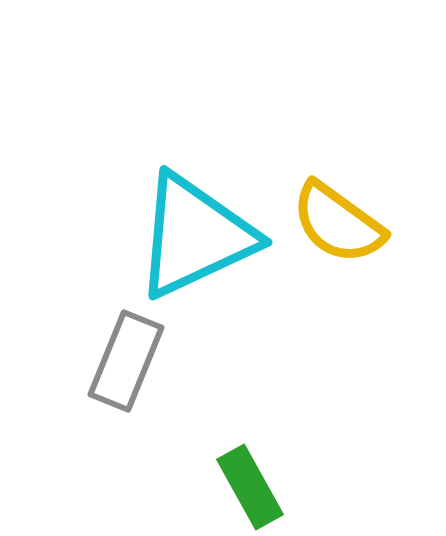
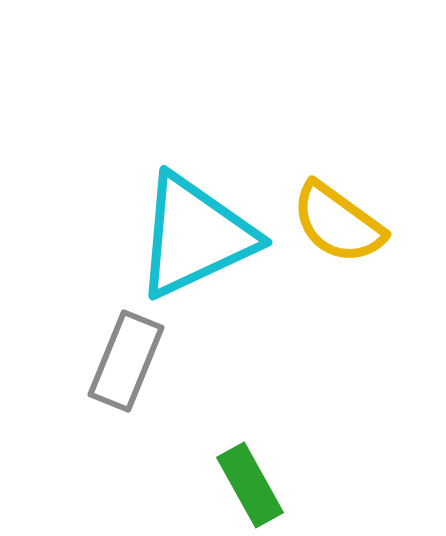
green rectangle: moved 2 px up
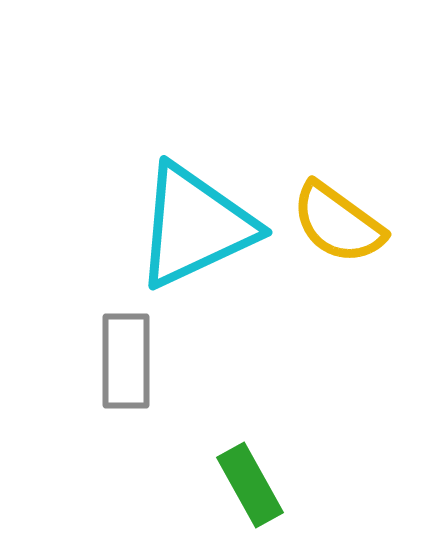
cyan triangle: moved 10 px up
gray rectangle: rotated 22 degrees counterclockwise
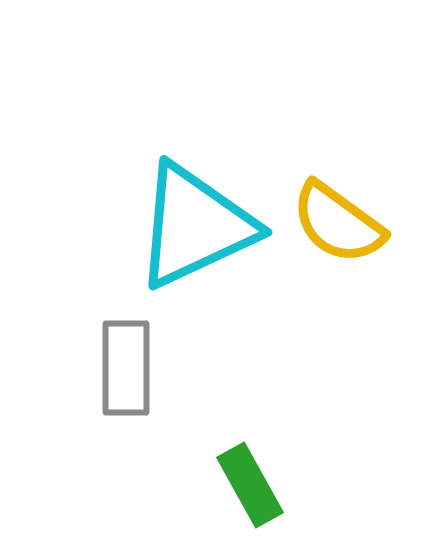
gray rectangle: moved 7 px down
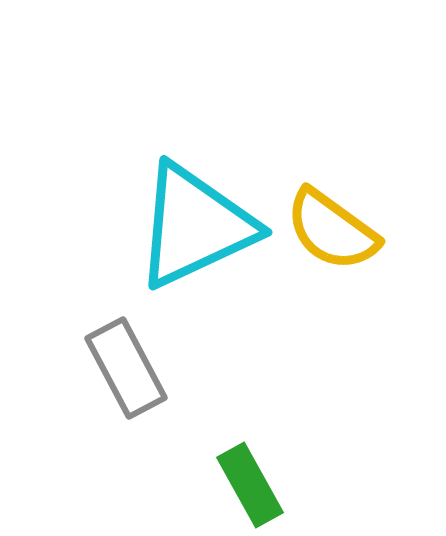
yellow semicircle: moved 6 px left, 7 px down
gray rectangle: rotated 28 degrees counterclockwise
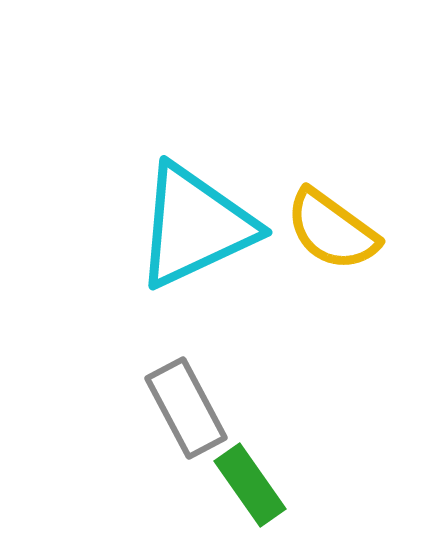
gray rectangle: moved 60 px right, 40 px down
green rectangle: rotated 6 degrees counterclockwise
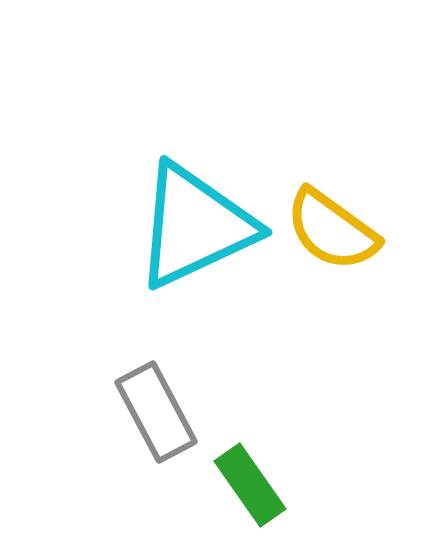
gray rectangle: moved 30 px left, 4 px down
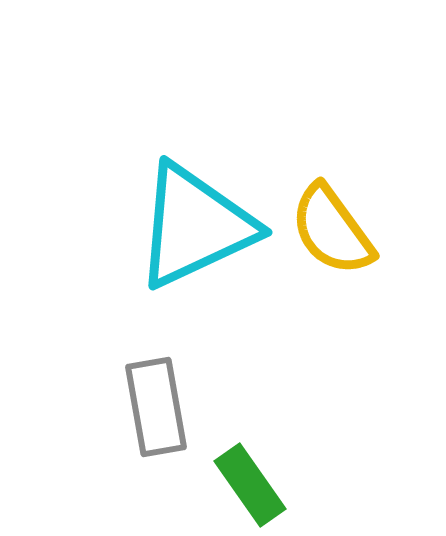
yellow semicircle: rotated 18 degrees clockwise
gray rectangle: moved 5 px up; rotated 18 degrees clockwise
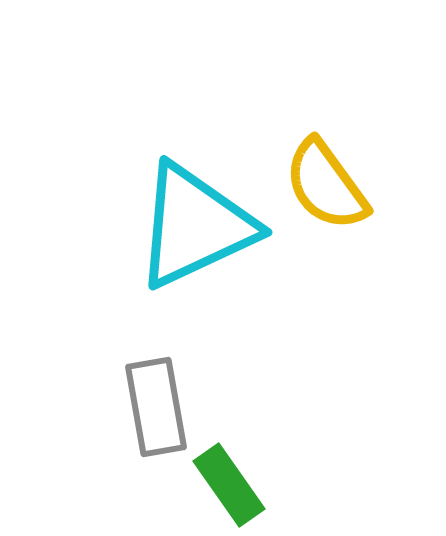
yellow semicircle: moved 6 px left, 45 px up
green rectangle: moved 21 px left
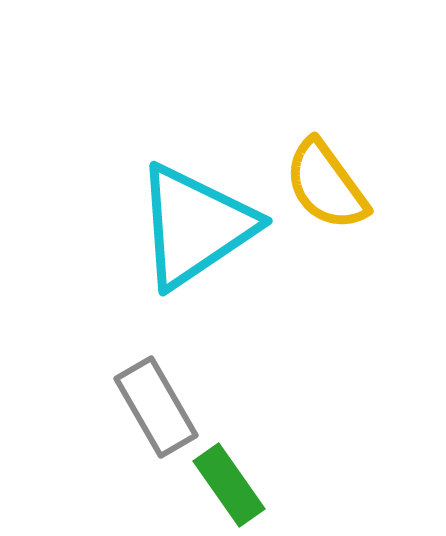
cyan triangle: rotated 9 degrees counterclockwise
gray rectangle: rotated 20 degrees counterclockwise
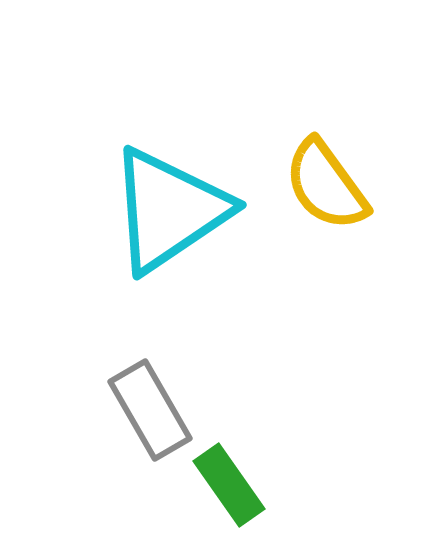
cyan triangle: moved 26 px left, 16 px up
gray rectangle: moved 6 px left, 3 px down
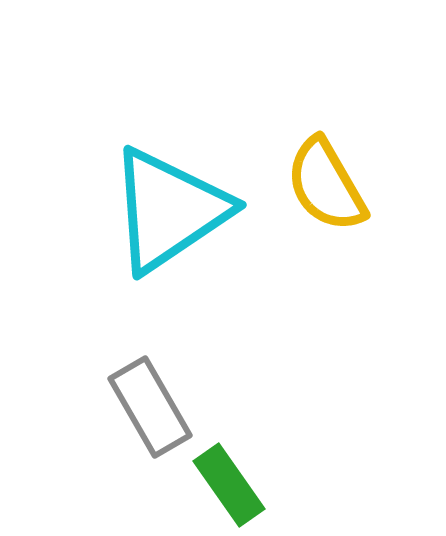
yellow semicircle: rotated 6 degrees clockwise
gray rectangle: moved 3 px up
